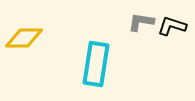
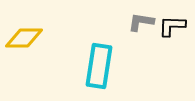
black L-shape: rotated 16 degrees counterclockwise
cyan rectangle: moved 3 px right, 2 px down
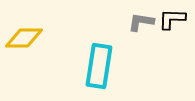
black L-shape: moved 7 px up
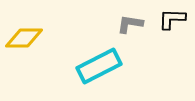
gray L-shape: moved 11 px left, 2 px down
cyan rectangle: rotated 54 degrees clockwise
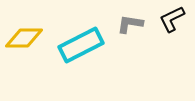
black L-shape: rotated 28 degrees counterclockwise
cyan rectangle: moved 18 px left, 21 px up
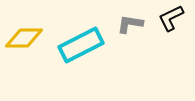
black L-shape: moved 1 px left, 1 px up
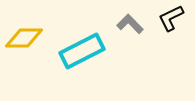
gray L-shape: rotated 36 degrees clockwise
cyan rectangle: moved 1 px right, 6 px down
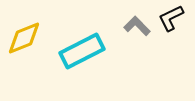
gray L-shape: moved 7 px right, 2 px down
yellow diamond: rotated 21 degrees counterclockwise
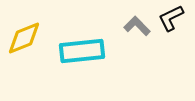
cyan rectangle: rotated 21 degrees clockwise
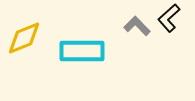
black L-shape: moved 2 px left; rotated 16 degrees counterclockwise
cyan rectangle: rotated 6 degrees clockwise
